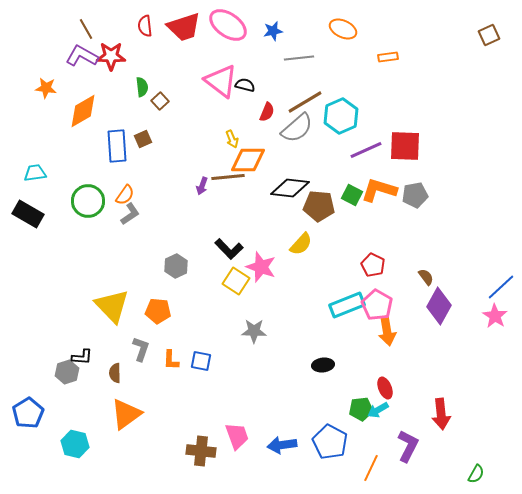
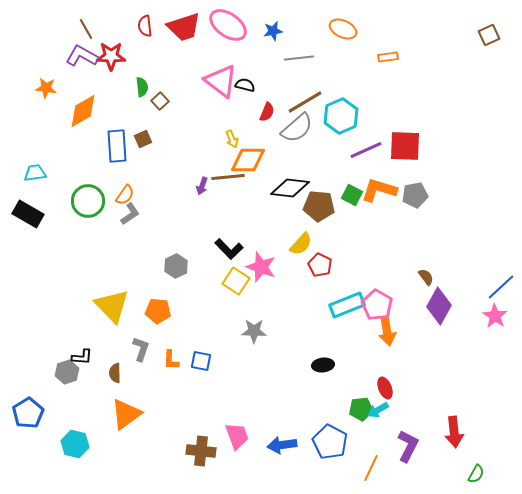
red pentagon at (373, 265): moved 53 px left
red arrow at (441, 414): moved 13 px right, 18 px down
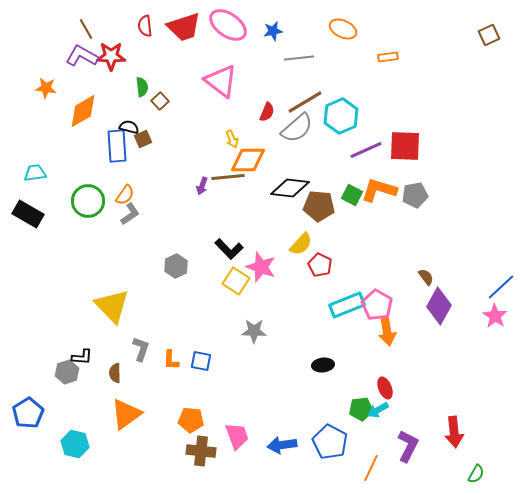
black semicircle at (245, 85): moved 116 px left, 42 px down
orange pentagon at (158, 311): moved 33 px right, 109 px down
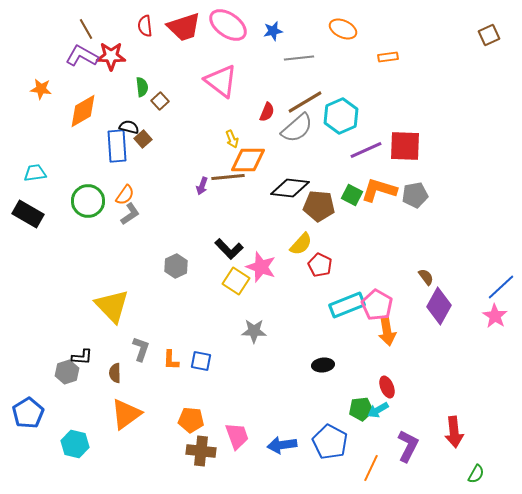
orange star at (46, 88): moved 5 px left, 1 px down
brown square at (143, 139): rotated 18 degrees counterclockwise
red ellipse at (385, 388): moved 2 px right, 1 px up
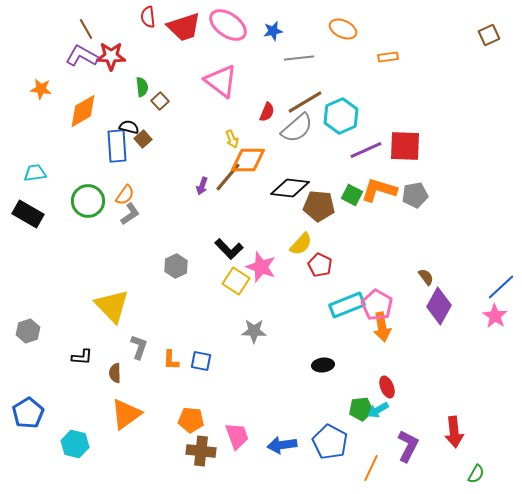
red semicircle at (145, 26): moved 3 px right, 9 px up
brown line at (228, 177): rotated 44 degrees counterclockwise
orange arrow at (387, 331): moved 5 px left, 4 px up
gray L-shape at (141, 349): moved 2 px left, 2 px up
gray hexagon at (67, 372): moved 39 px left, 41 px up
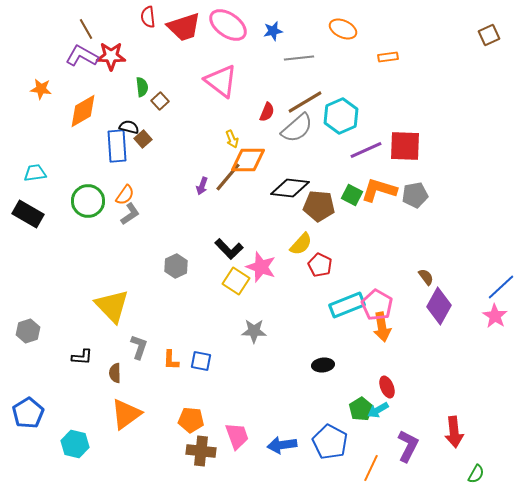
green pentagon at (361, 409): rotated 25 degrees counterclockwise
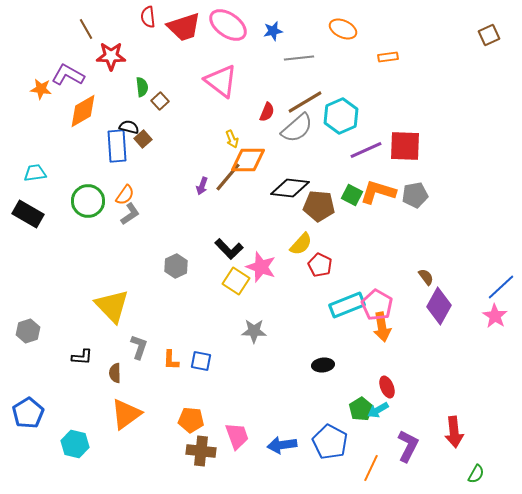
purple L-shape at (82, 56): moved 14 px left, 19 px down
orange L-shape at (379, 190): moved 1 px left, 2 px down
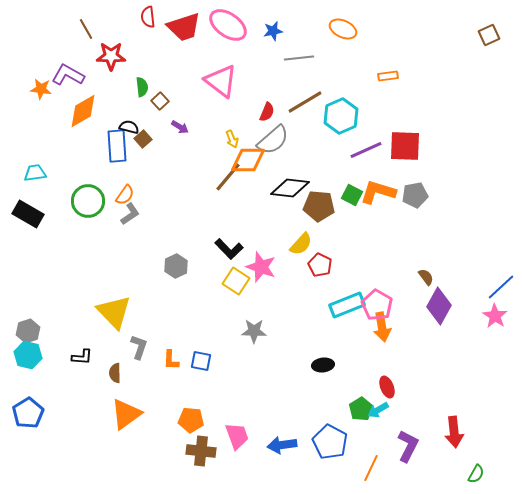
orange rectangle at (388, 57): moved 19 px down
gray semicircle at (297, 128): moved 24 px left, 12 px down
purple arrow at (202, 186): moved 22 px left, 59 px up; rotated 78 degrees counterclockwise
yellow triangle at (112, 306): moved 2 px right, 6 px down
cyan hexagon at (75, 444): moved 47 px left, 89 px up
